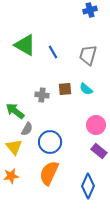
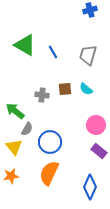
blue diamond: moved 2 px right, 1 px down
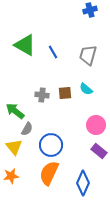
brown square: moved 4 px down
blue circle: moved 1 px right, 3 px down
blue diamond: moved 7 px left, 4 px up
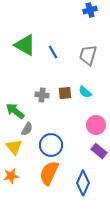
cyan semicircle: moved 1 px left, 3 px down
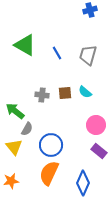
blue line: moved 4 px right, 1 px down
orange star: moved 5 px down
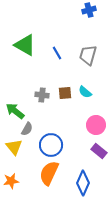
blue cross: moved 1 px left
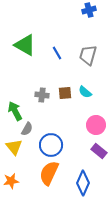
green arrow: rotated 24 degrees clockwise
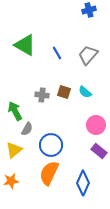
gray trapezoid: rotated 25 degrees clockwise
brown square: moved 1 px left, 1 px up; rotated 24 degrees clockwise
yellow triangle: moved 3 px down; rotated 30 degrees clockwise
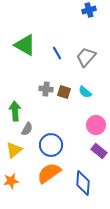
gray trapezoid: moved 2 px left, 2 px down
gray cross: moved 4 px right, 6 px up
green arrow: rotated 24 degrees clockwise
orange semicircle: rotated 30 degrees clockwise
blue diamond: rotated 20 degrees counterclockwise
